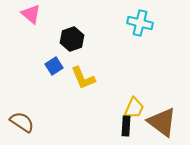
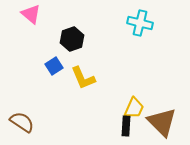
brown triangle: rotated 8 degrees clockwise
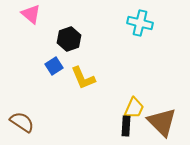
black hexagon: moved 3 px left
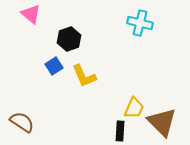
yellow L-shape: moved 1 px right, 2 px up
black rectangle: moved 6 px left, 5 px down
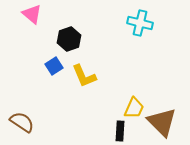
pink triangle: moved 1 px right
